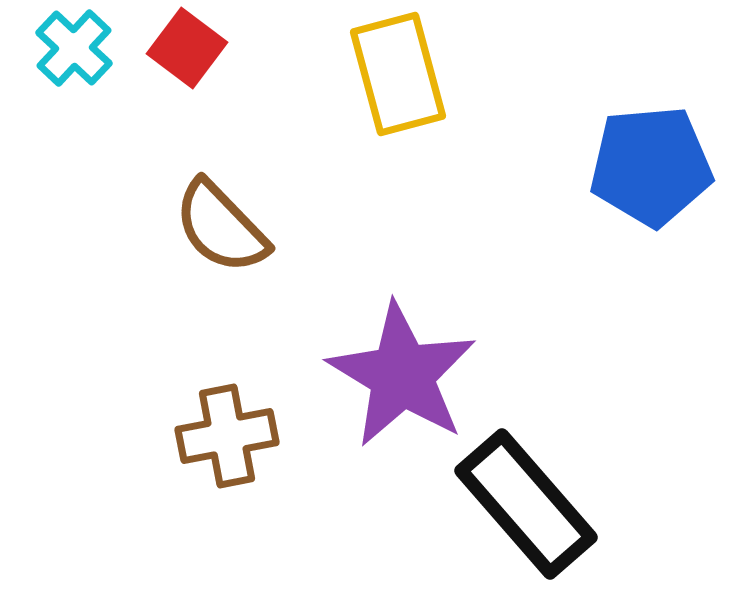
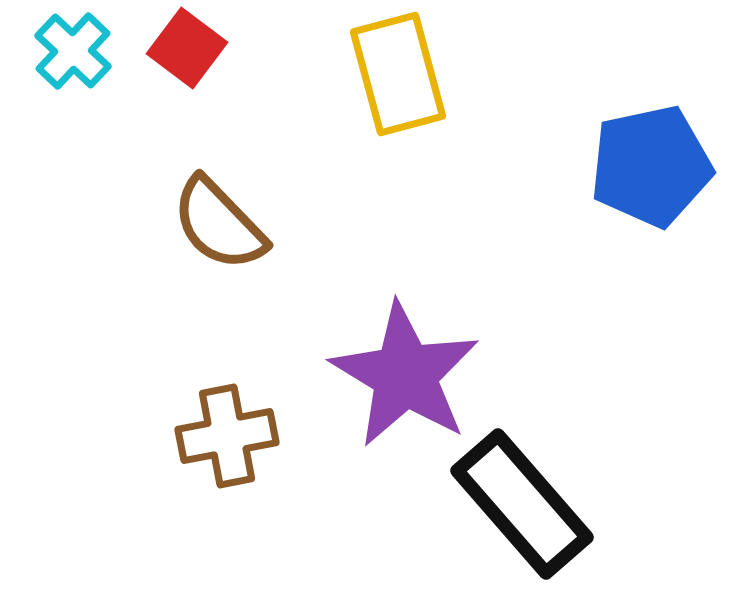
cyan cross: moved 1 px left, 3 px down
blue pentagon: rotated 7 degrees counterclockwise
brown semicircle: moved 2 px left, 3 px up
purple star: moved 3 px right
black rectangle: moved 4 px left
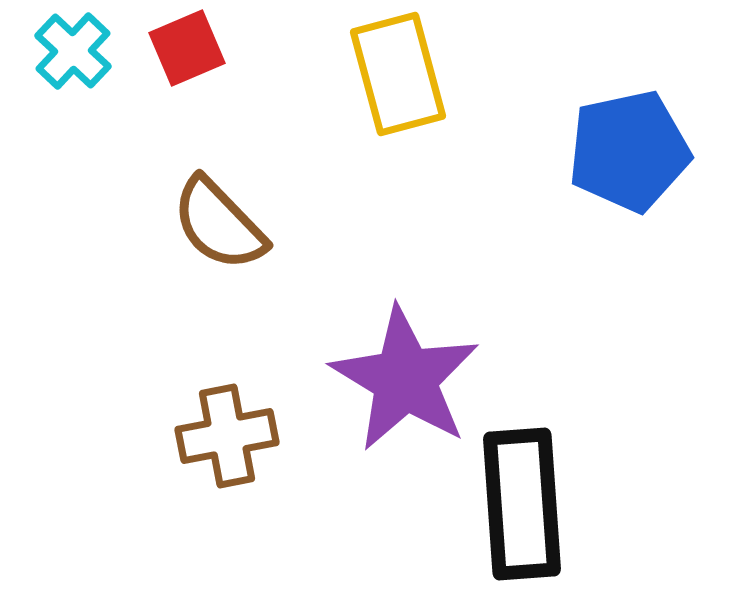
red square: rotated 30 degrees clockwise
blue pentagon: moved 22 px left, 15 px up
purple star: moved 4 px down
black rectangle: rotated 37 degrees clockwise
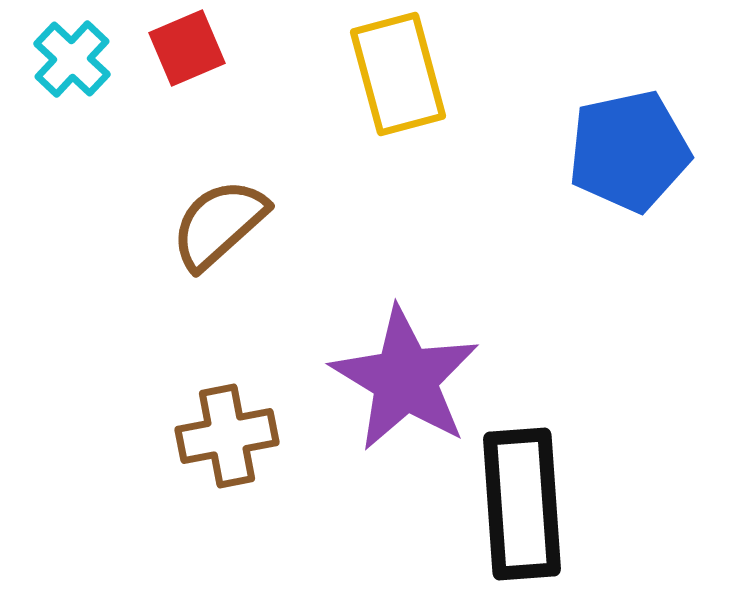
cyan cross: moved 1 px left, 8 px down
brown semicircle: rotated 92 degrees clockwise
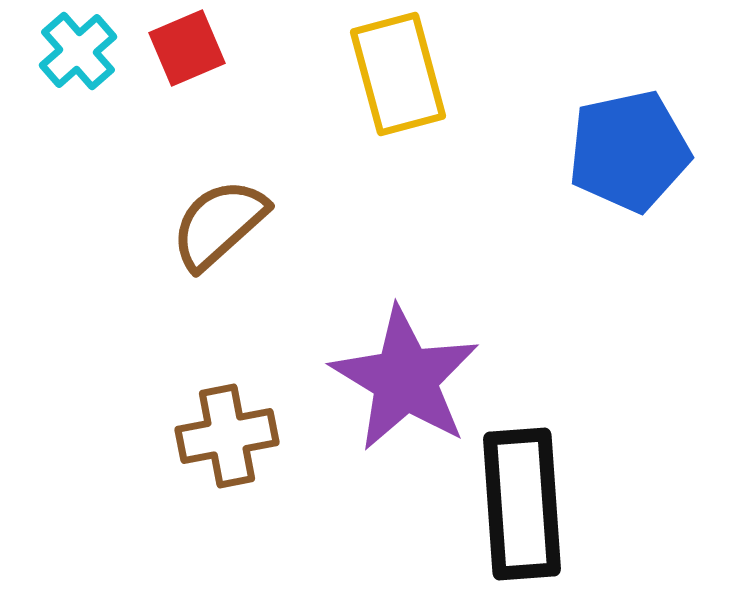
cyan cross: moved 6 px right, 8 px up; rotated 6 degrees clockwise
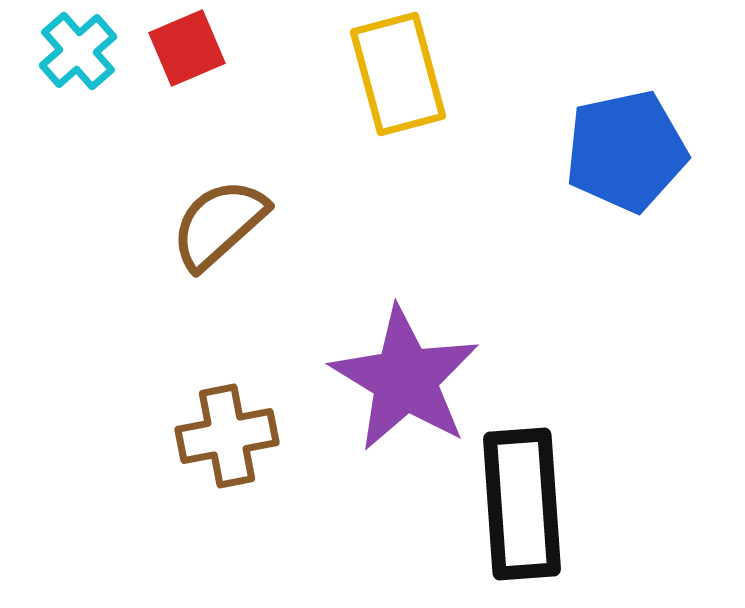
blue pentagon: moved 3 px left
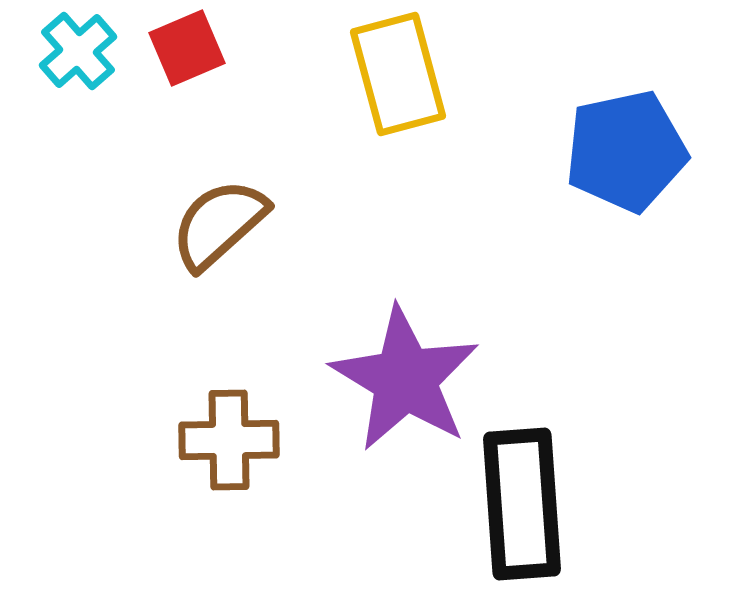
brown cross: moved 2 px right, 4 px down; rotated 10 degrees clockwise
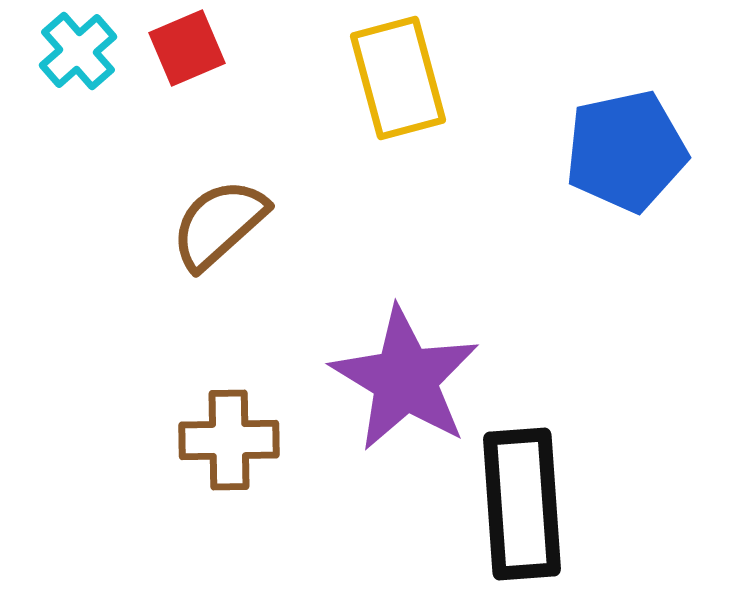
yellow rectangle: moved 4 px down
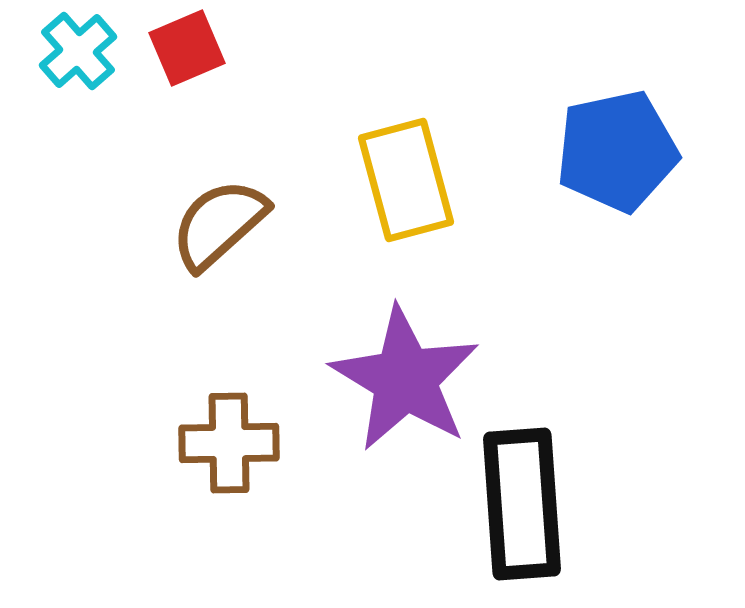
yellow rectangle: moved 8 px right, 102 px down
blue pentagon: moved 9 px left
brown cross: moved 3 px down
